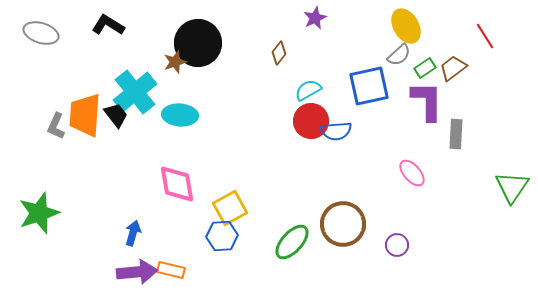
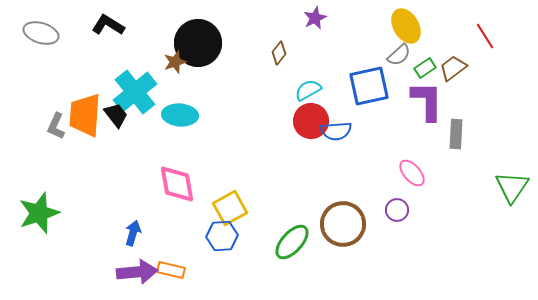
purple circle: moved 35 px up
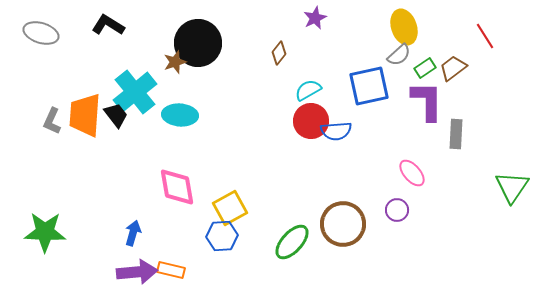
yellow ellipse: moved 2 px left, 1 px down; rotated 12 degrees clockwise
gray L-shape: moved 4 px left, 5 px up
pink diamond: moved 3 px down
green star: moved 6 px right, 19 px down; rotated 21 degrees clockwise
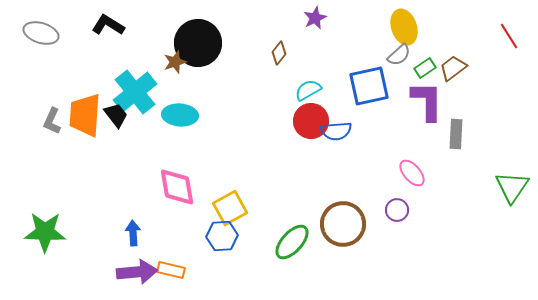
red line: moved 24 px right
blue arrow: rotated 20 degrees counterclockwise
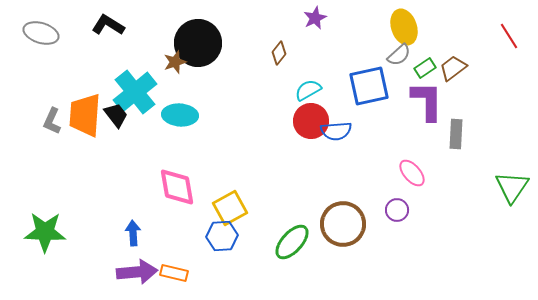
orange rectangle: moved 3 px right, 3 px down
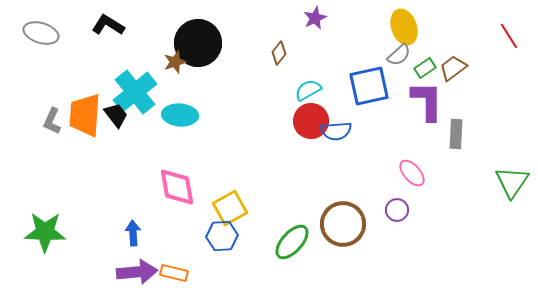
green triangle: moved 5 px up
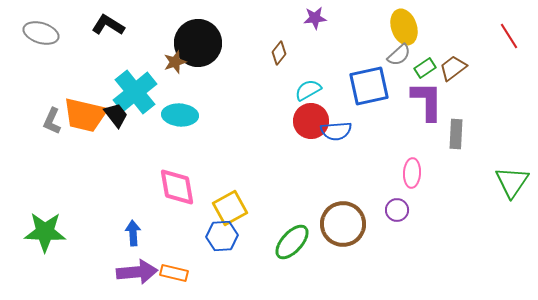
purple star: rotated 20 degrees clockwise
orange trapezoid: rotated 81 degrees counterclockwise
pink ellipse: rotated 44 degrees clockwise
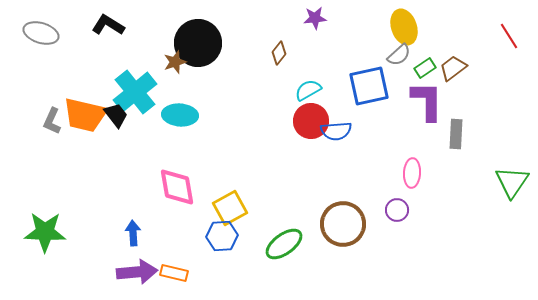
green ellipse: moved 8 px left, 2 px down; rotated 12 degrees clockwise
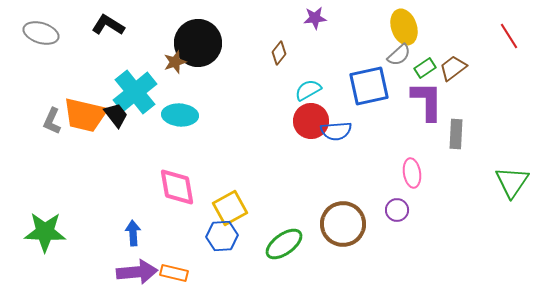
pink ellipse: rotated 12 degrees counterclockwise
